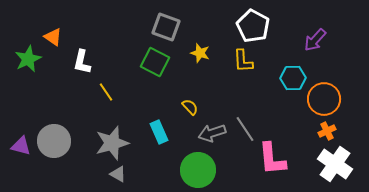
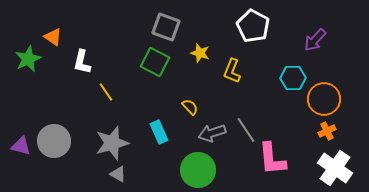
yellow L-shape: moved 11 px left, 10 px down; rotated 25 degrees clockwise
gray line: moved 1 px right, 1 px down
white cross: moved 4 px down
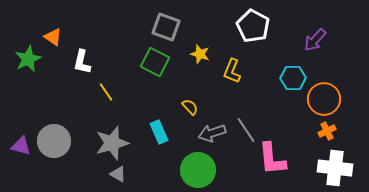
yellow star: moved 1 px down
white cross: rotated 28 degrees counterclockwise
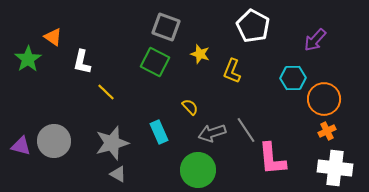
green star: rotated 8 degrees counterclockwise
yellow line: rotated 12 degrees counterclockwise
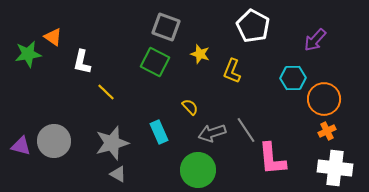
green star: moved 5 px up; rotated 24 degrees clockwise
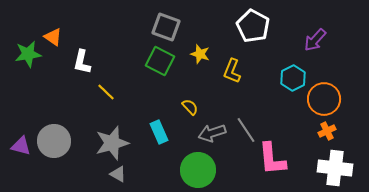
green square: moved 5 px right, 1 px up
cyan hexagon: rotated 25 degrees counterclockwise
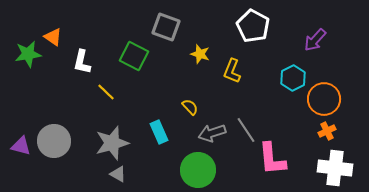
green square: moved 26 px left, 5 px up
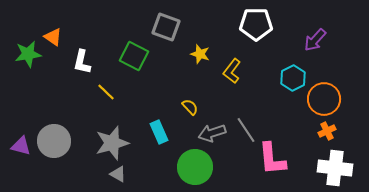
white pentagon: moved 3 px right, 2 px up; rotated 28 degrees counterclockwise
yellow L-shape: rotated 15 degrees clockwise
green circle: moved 3 px left, 3 px up
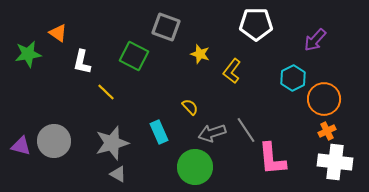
orange triangle: moved 5 px right, 4 px up
white cross: moved 6 px up
